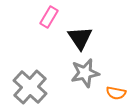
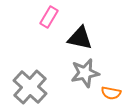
black triangle: rotated 44 degrees counterclockwise
orange semicircle: moved 5 px left
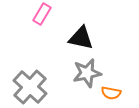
pink rectangle: moved 7 px left, 3 px up
black triangle: moved 1 px right
gray star: moved 2 px right
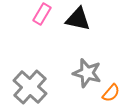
black triangle: moved 3 px left, 19 px up
gray star: rotated 28 degrees clockwise
orange semicircle: rotated 60 degrees counterclockwise
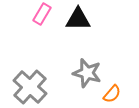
black triangle: rotated 12 degrees counterclockwise
orange semicircle: moved 1 px right, 1 px down
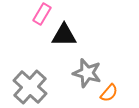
black triangle: moved 14 px left, 16 px down
orange semicircle: moved 3 px left, 1 px up
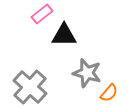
pink rectangle: rotated 20 degrees clockwise
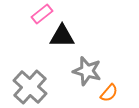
black triangle: moved 2 px left, 1 px down
gray star: moved 2 px up
